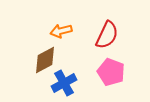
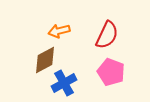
orange arrow: moved 2 px left
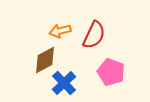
orange arrow: moved 1 px right
red semicircle: moved 13 px left
blue cross: rotated 15 degrees counterclockwise
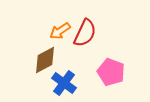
orange arrow: rotated 20 degrees counterclockwise
red semicircle: moved 9 px left, 2 px up
blue cross: rotated 10 degrees counterclockwise
